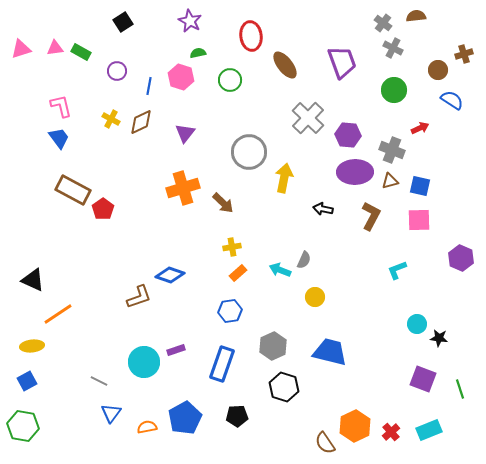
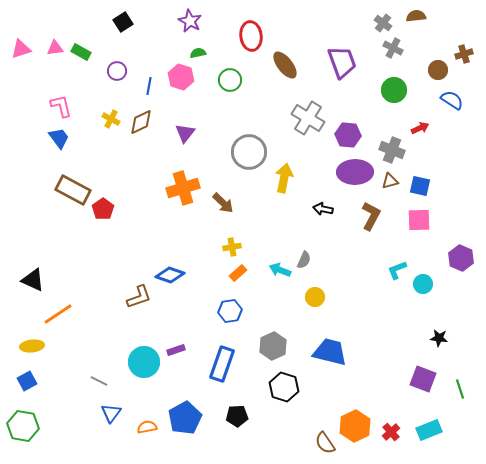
gray cross at (308, 118): rotated 12 degrees counterclockwise
cyan circle at (417, 324): moved 6 px right, 40 px up
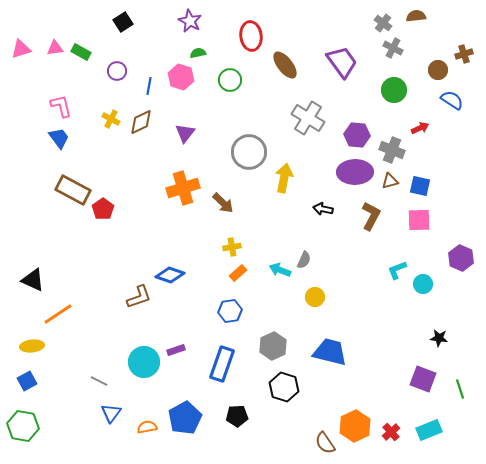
purple trapezoid at (342, 62): rotated 16 degrees counterclockwise
purple hexagon at (348, 135): moved 9 px right
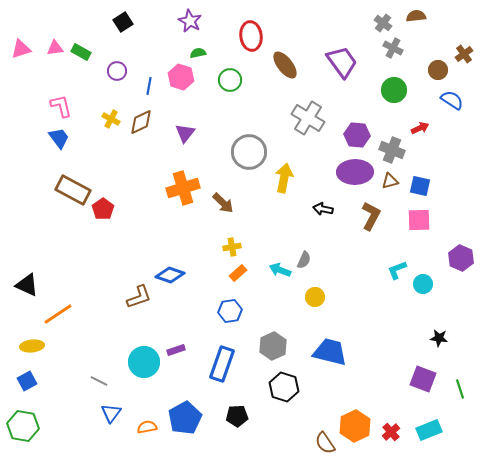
brown cross at (464, 54): rotated 18 degrees counterclockwise
black triangle at (33, 280): moved 6 px left, 5 px down
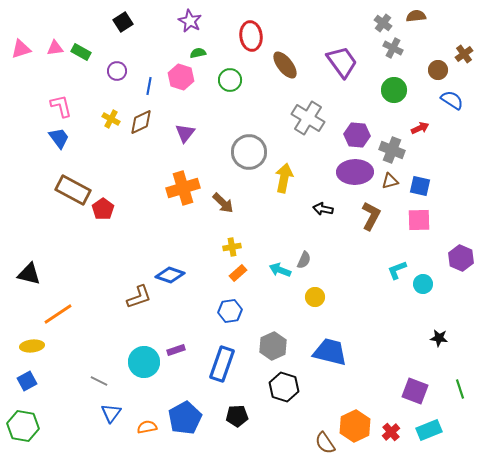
black triangle at (27, 285): moved 2 px right, 11 px up; rotated 10 degrees counterclockwise
purple square at (423, 379): moved 8 px left, 12 px down
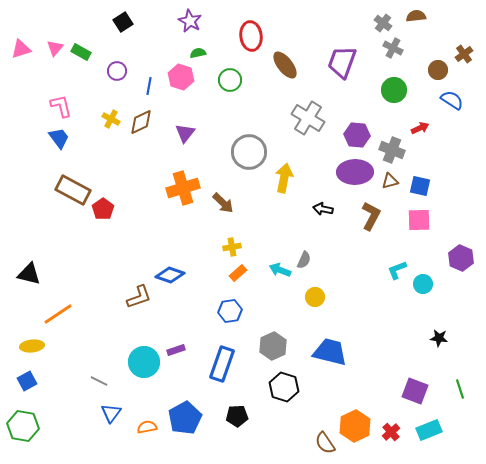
pink triangle at (55, 48): rotated 42 degrees counterclockwise
purple trapezoid at (342, 62): rotated 124 degrees counterclockwise
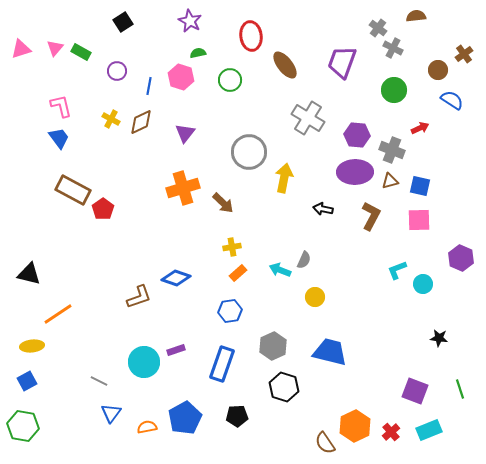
gray cross at (383, 23): moved 5 px left, 5 px down
blue diamond at (170, 275): moved 6 px right, 3 px down
